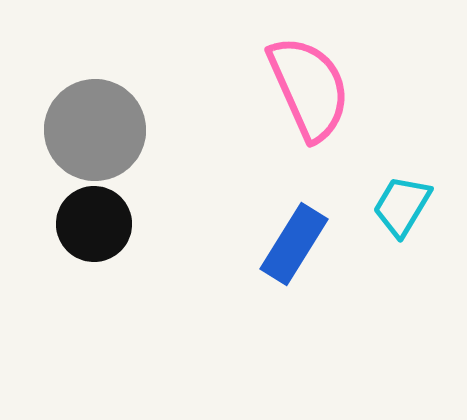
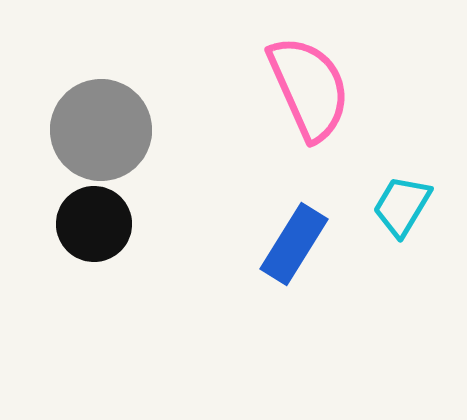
gray circle: moved 6 px right
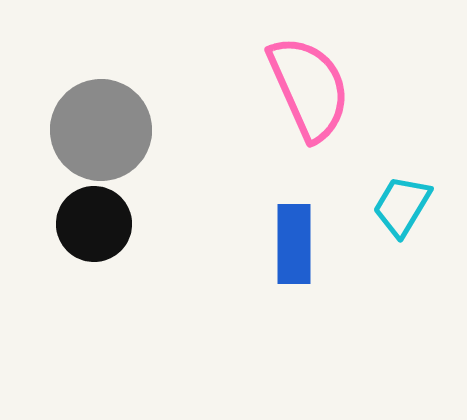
blue rectangle: rotated 32 degrees counterclockwise
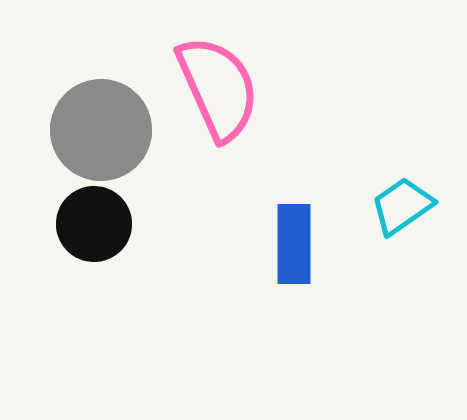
pink semicircle: moved 91 px left
cyan trapezoid: rotated 24 degrees clockwise
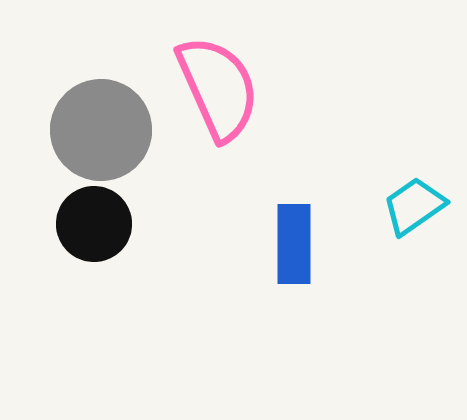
cyan trapezoid: moved 12 px right
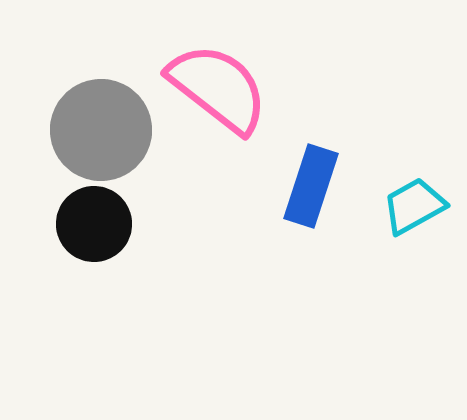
pink semicircle: rotated 28 degrees counterclockwise
cyan trapezoid: rotated 6 degrees clockwise
blue rectangle: moved 17 px right, 58 px up; rotated 18 degrees clockwise
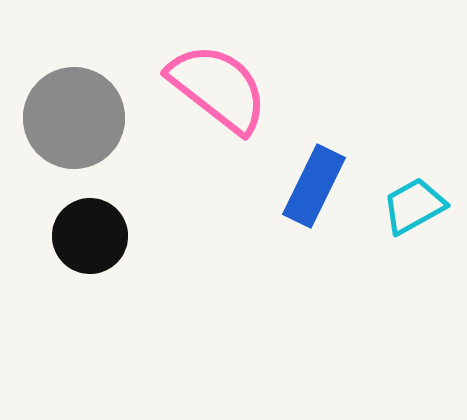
gray circle: moved 27 px left, 12 px up
blue rectangle: moved 3 px right; rotated 8 degrees clockwise
black circle: moved 4 px left, 12 px down
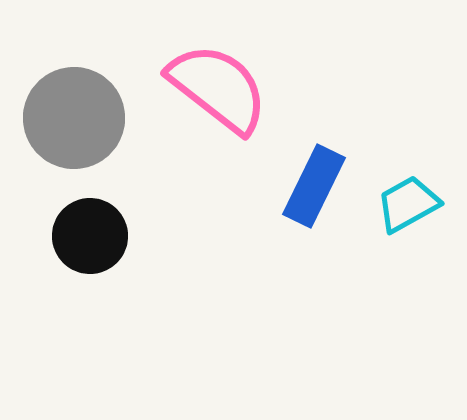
cyan trapezoid: moved 6 px left, 2 px up
